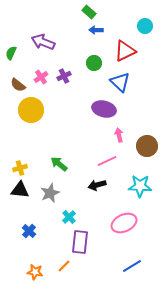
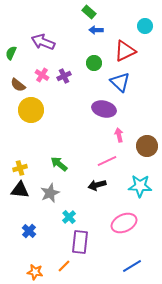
pink cross: moved 1 px right, 2 px up; rotated 24 degrees counterclockwise
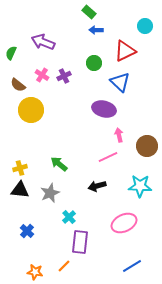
pink line: moved 1 px right, 4 px up
black arrow: moved 1 px down
blue cross: moved 2 px left
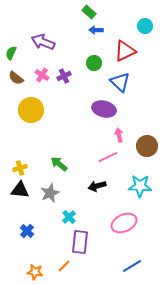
brown semicircle: moved 2 px left, 7 px up
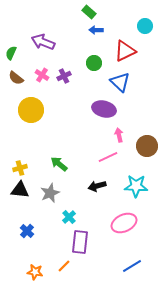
cyan star: moved 4 px left
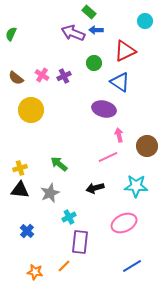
cyan circle: moved 5 px up
purple arrow: moved 30 px right, 9 px up
green semicircle: moved 19 px up
blue triangle: rotated 10 degrees counterclockwise
black arrow: moved 2 px left, 2 px down
cyan cross: rotated 16 degrees clockwise
